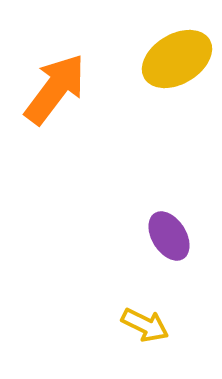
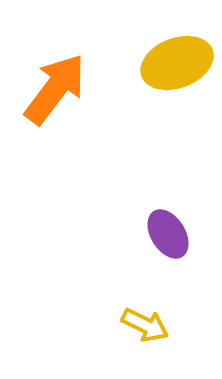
yellow ellipse: moved 4 px down; rotated 10 degrees clockwise
purple ellipse: moved 1 px left, 2 px up
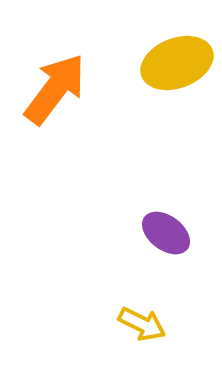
purple ellipse: moved 2 px left, 1 px up; rotated 21 degrees counterclockwise
yellow arrow: moved 3 px left, 1 px up
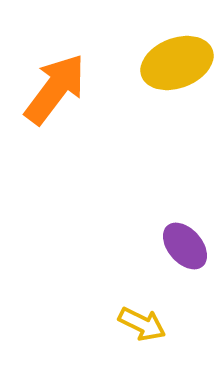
purple ellipse: moved 19 px right, 13 px down; rotated 12 degrees clockwise
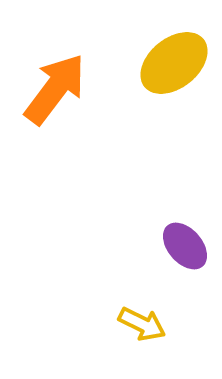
yellow ellipse: moved 3 px left; rotated 18 degrees counterclockwise
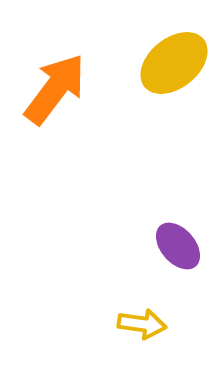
purple ellipse: moved 7 px left
yellow arrow: rotated 18 degrees counterclockwise
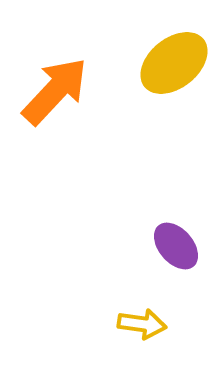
orange arrow: moved 2 px down; rotated 6 degrees clockwise
purple ellipse: moved 2 px left
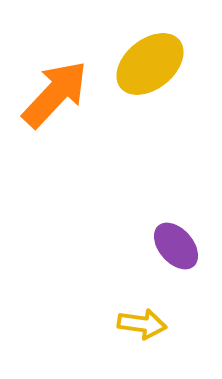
yellow ellipse: moved 24 px left, 1 px down
orange arrow: moved 3 px down
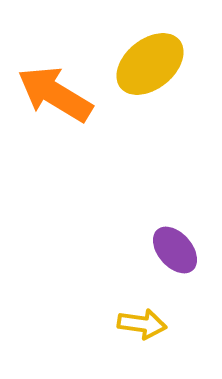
orange arrow: rotated 102 degrees counterclockwise
purple ellipse: moved 1 px left, 4 px down
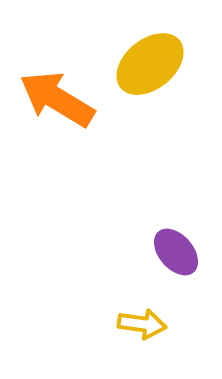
orange arrow: moved 2 px right, 5 px down
purple ellipse: moved 1 px right, 2 px down
